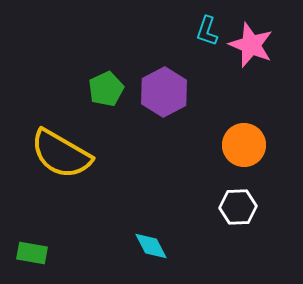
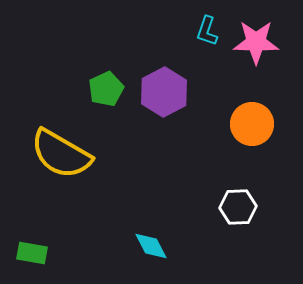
pink star: moved 5 px right, 3 px up; rotated 21 degrees counterclockwise
orange circle: moved 8 px right, 21 px up
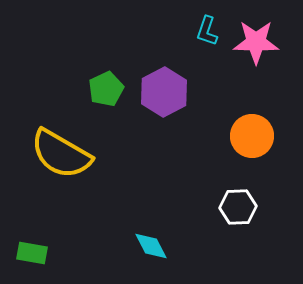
orange circle: moved 12 px down
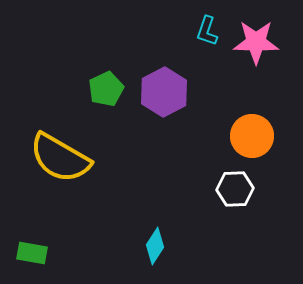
yellow semicircle: moved 1 px left, 4 px down
white hexagon: moved 3 px left, 18 px up
cyan diamond: moved 4 px right; rotated 60 degrees clockwise
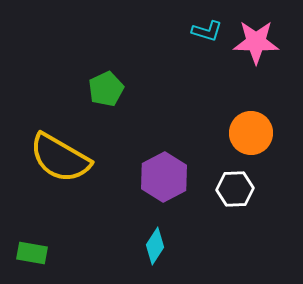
cyan L-shape: rotated 92 degrees counterclockwise
purple hexagon: moved 85 px down
orange circle: moved 1 px left, 3 px up
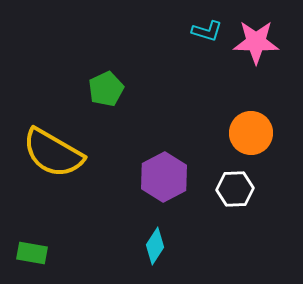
yellow semicircle: moved 7 px left, 5 px up
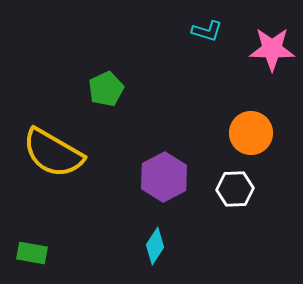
pink star: moved 16 px right, 7 px down
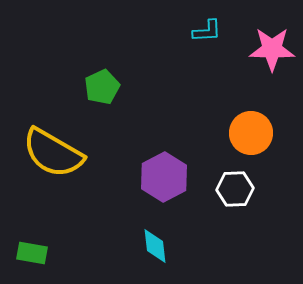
cyan L-shape: rotated 20 degrees counterclockwise
green pentagon: moved 4 px left, 2 px up
cyan diamond: rotated 39 degrees counterclockwise
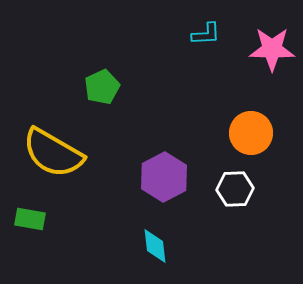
cyan L-shape: moved 1 px left, 3 px down
green rectangle: moved 2 px left, 34 px up
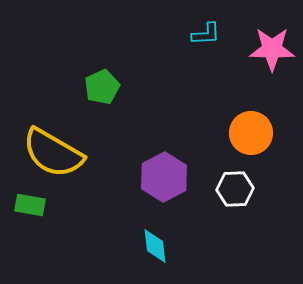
green rectangle: moved 14 px up
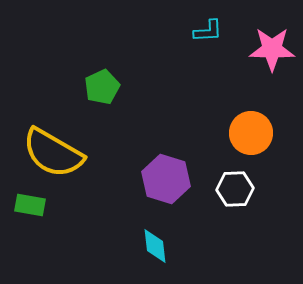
cyan L-shape: moved 2 px right, 3 px up
purple hexagon: moved 2 px right, 2 px down; rotated 15 degrees counterclockwise
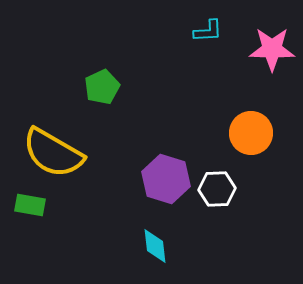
white hexagon: moved 18 px left
